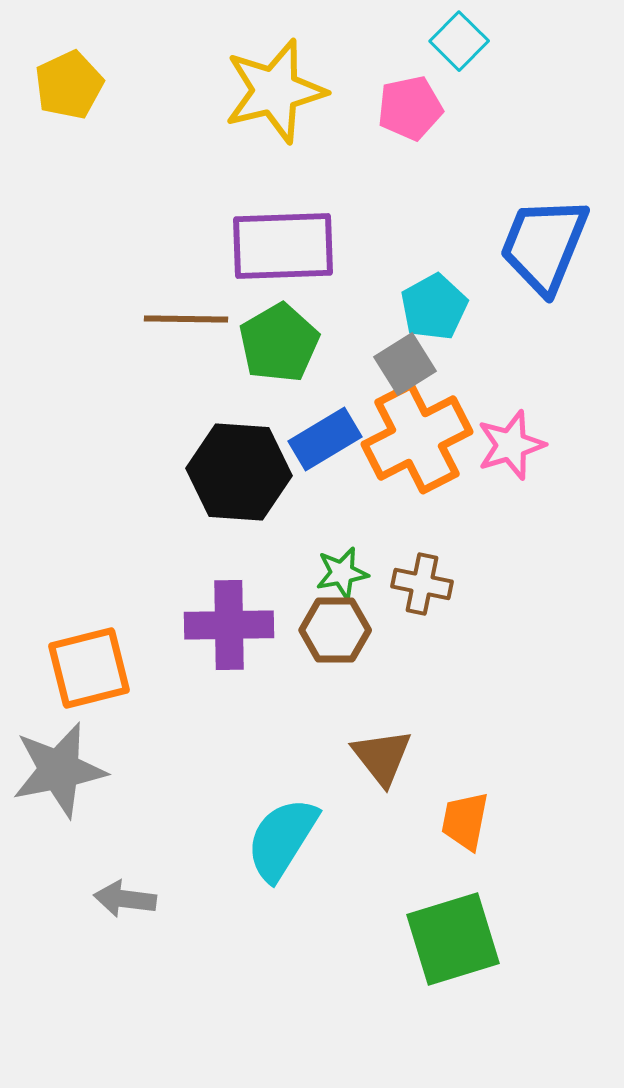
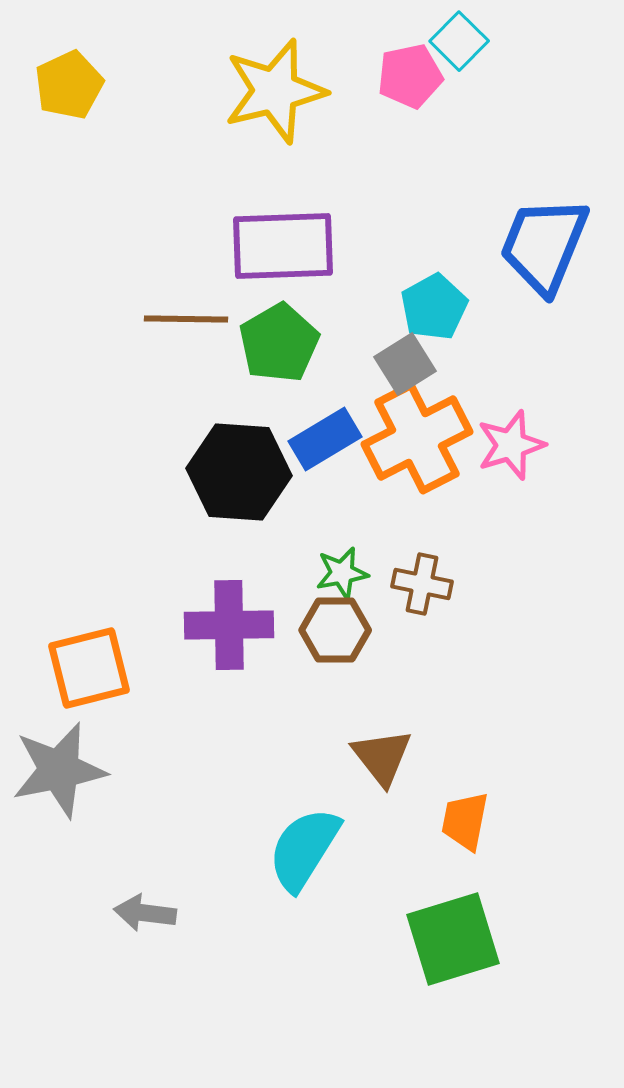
pink pentagon: moved 32 px up
cyan semicircle: moved 22 px right, 10 px down
gray arrow: moved 20 px right, 14 px down
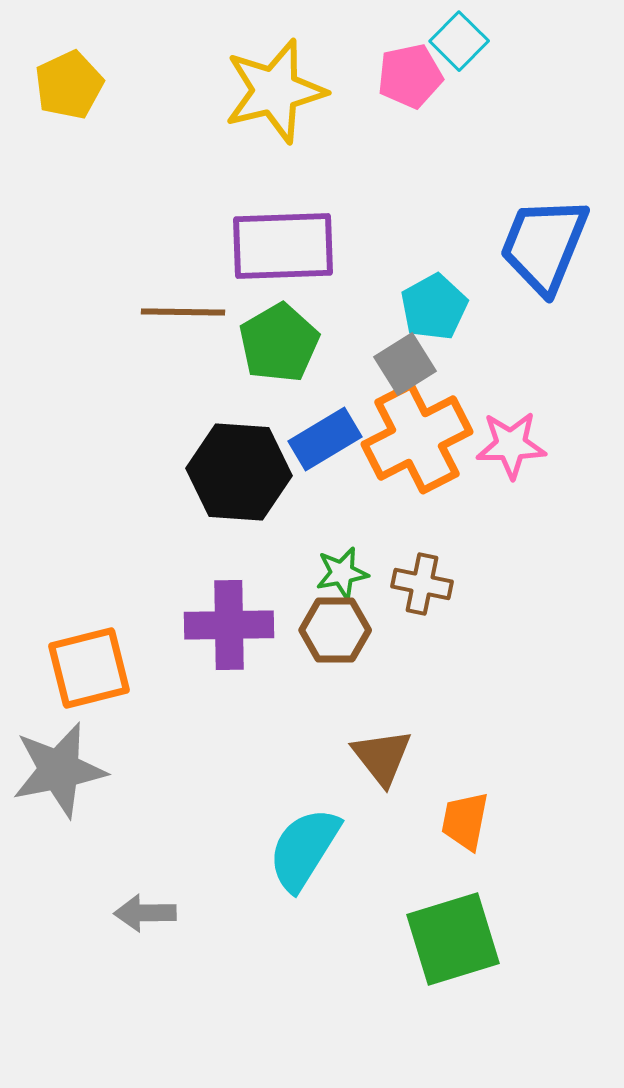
brown line: moved 3 px left, 7 px up
pink star: rotated 16 degrees clockwise
gray arrow: rotated 8 degrees counterclockwise
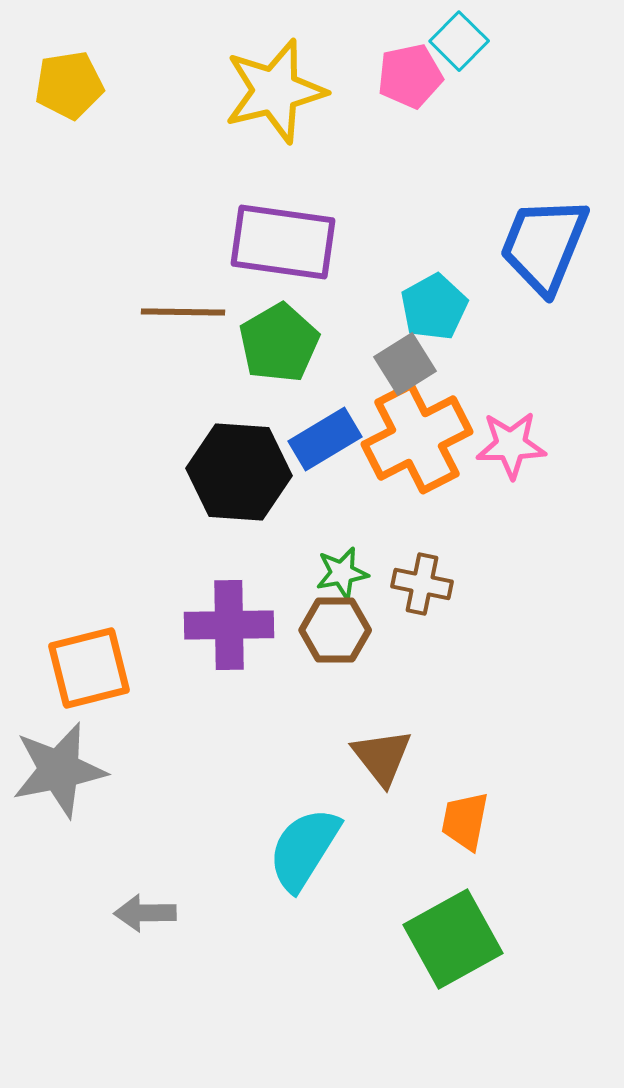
yellow pentagon: rotated 16 degrees clockwise
purple rectangle: moved 4 px up; rotated 10 degrees clockwise
green square: rotated 12 degrees counterclockwise
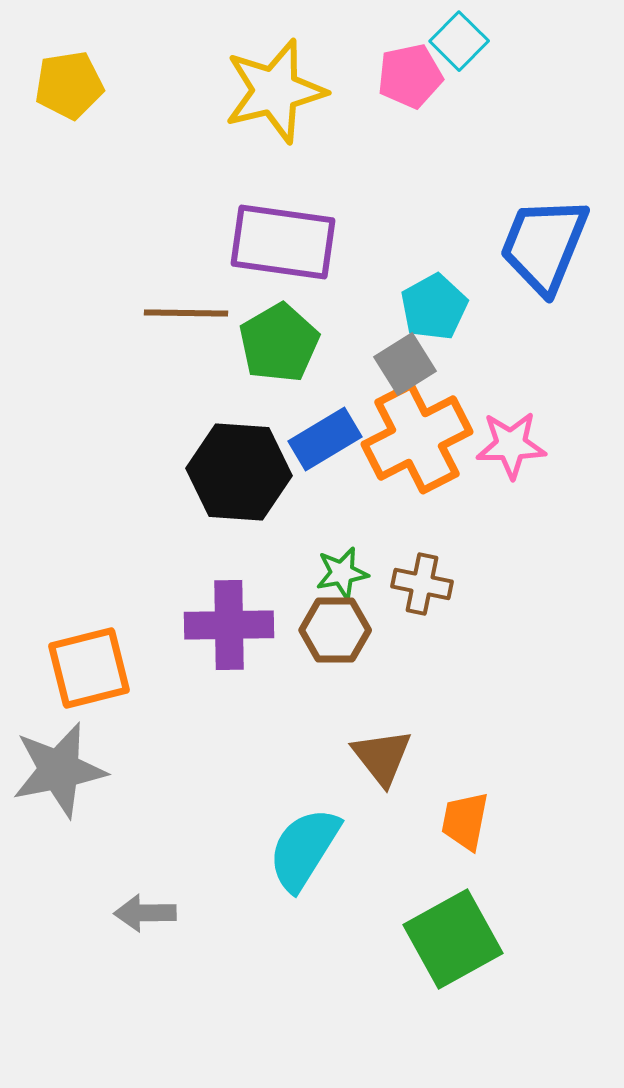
brown line: moved 3 px right, 1 px down
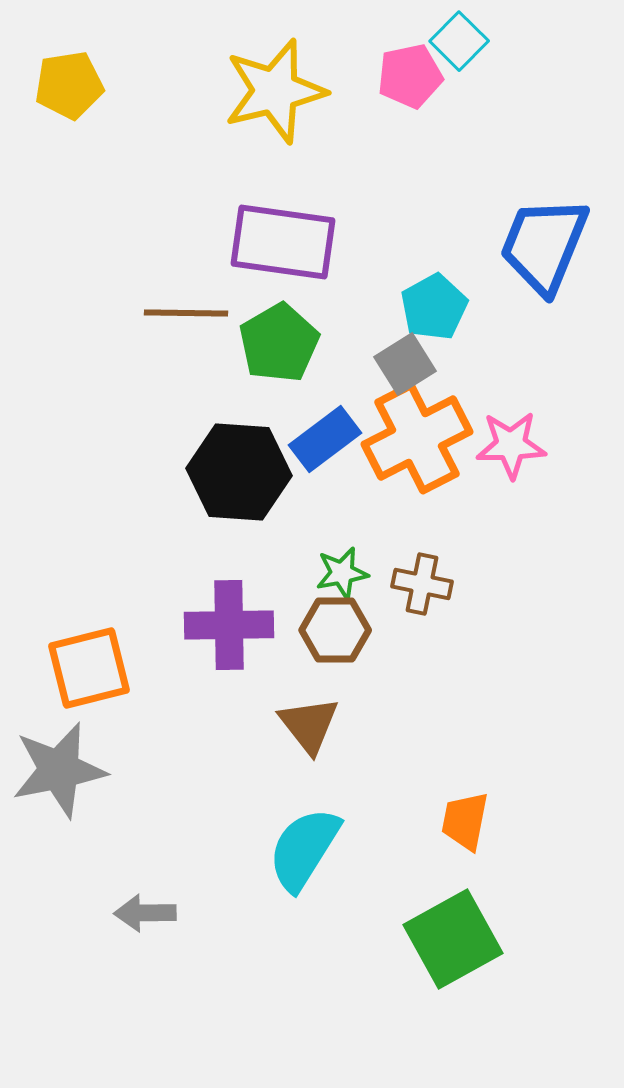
blue rectangle: rotated 6 degrees counterclockwise
brown triangle: moved 73 px left, 32 px up
